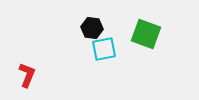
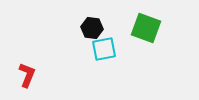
green square: moved 6 px up
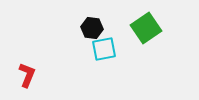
green square: rotated 36 degrees clockwise
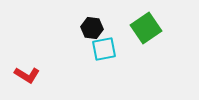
red L-shape: rotated 100 degrees clockwise
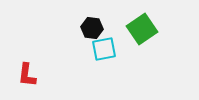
green square: moved 4 px left, 1 px down
red L-shape: rotated 65 degrees clockwise
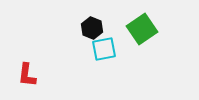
black hexagon: rotated 15 degrees clockwise
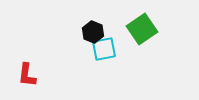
black hexagon: moved 1 px right, 4 px down
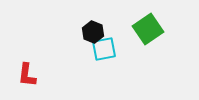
green square: moved 6 px right
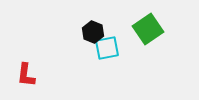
cyan square: moved 3 px right, 1 px up
red L-shape: moved 1 px left
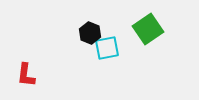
black hexagon: moved 3 px left, 1 px down
